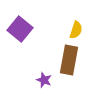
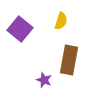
yellow semicircle: moved 15 px left, 9 px up
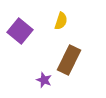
purple square: moved 2 px down
brown rectangle: rotated 16 degrees clockwise
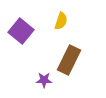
purple square: moved 1 px right
purple star: rotated 21 degrees counterclockwise
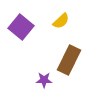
yellow semicircle: rotated 30 degrees clockwise
purple square: moved 4 px up
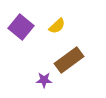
yellow semicircle: moved 4 px left, 5 px down
brown rectangle: rotated 28 degrees clockwise
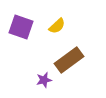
purple square: rotated 20 degrees counterclockwise
purple star: rotated 14 degrees counterclockwise
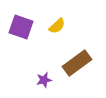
brown rectangle: moved 8 px right, 3 px down
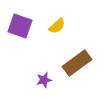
purple square: moved 1 px left, 1 px up
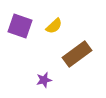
yellow semicircle: moved 3 px left
brown rectangle: moved 9 px up
